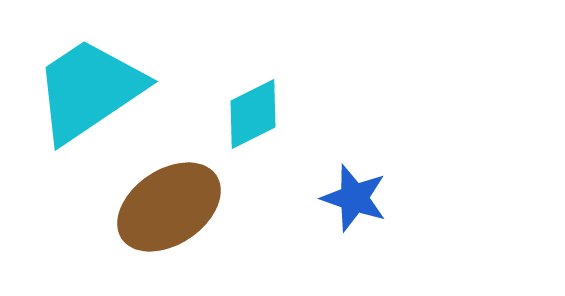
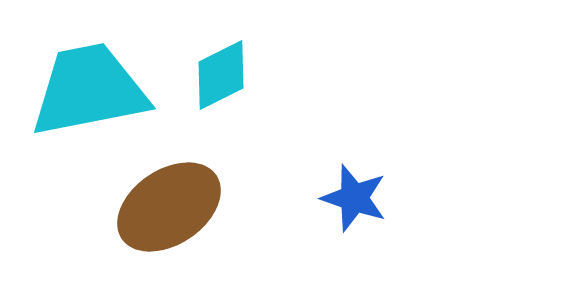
cyan trapezoid: rotated 23 degrees clockwise
cyan diamond: moved 32 px left, 39 px up
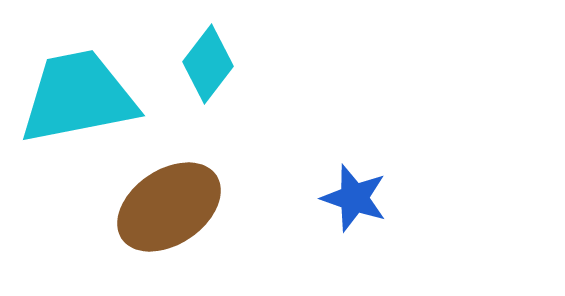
cyan diamond: moved 13 px left, 11 px up; rotated 26 degrees counterclockwise
cyan trapezoid: moved 11 px left, 7 px down
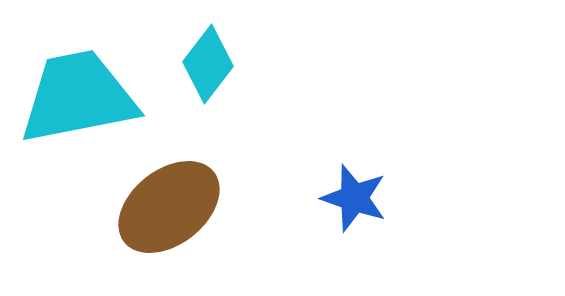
brown ellipse: rotated 4 degrees counterclockwise
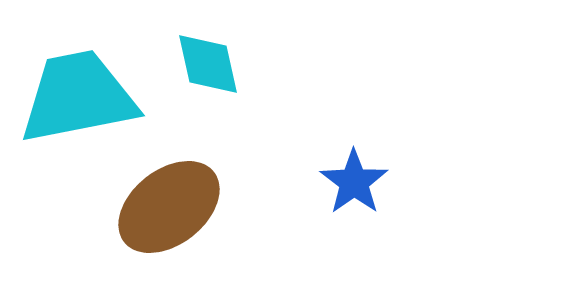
cyan diamond: rotated 50 degrees counterclockwise
blue star: moved 16 px up; rotated 18 degrees clockwise
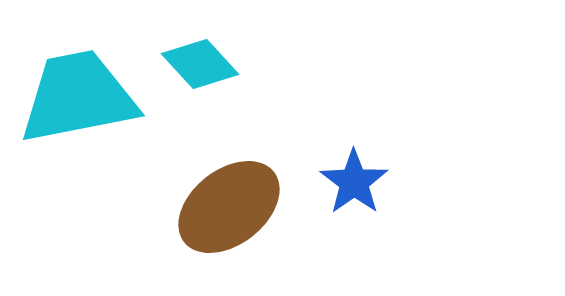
cyan diamond: moved 8 px left; rotated 30 degrees counterclockwise
brown ellipse: moved 60 px right
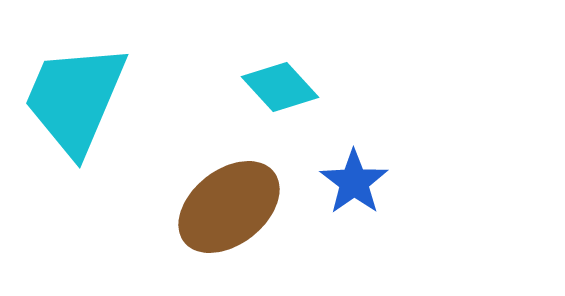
cyan diamond: moved 80 px right, 23 px down
cyan trapezoid: moved 3 px left, 2 px down; rotated 56 degrees counterclockwise
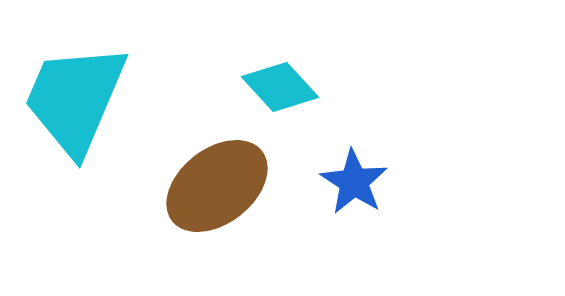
blue star: rotated 4 degrees counterclockwise
brown ellipse: moved 12 px left, 21 px up
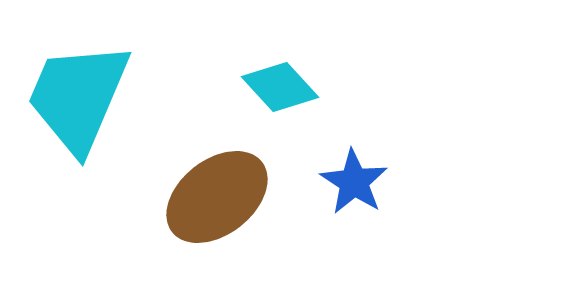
cyan trapezoid: moved 3 px right, 2 px up
brown ellipse: moved 11 px down
